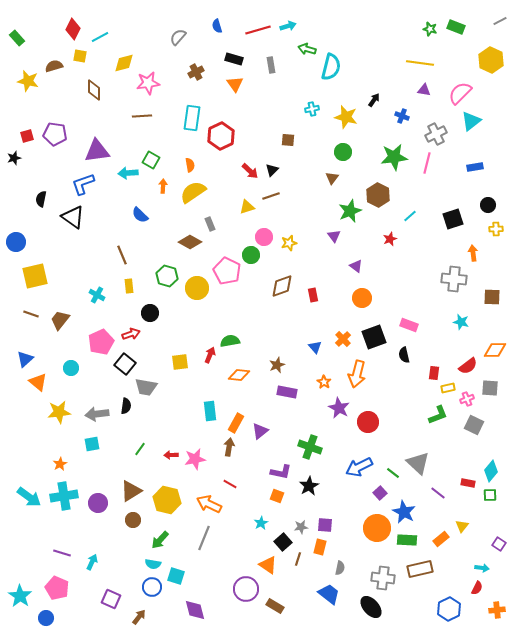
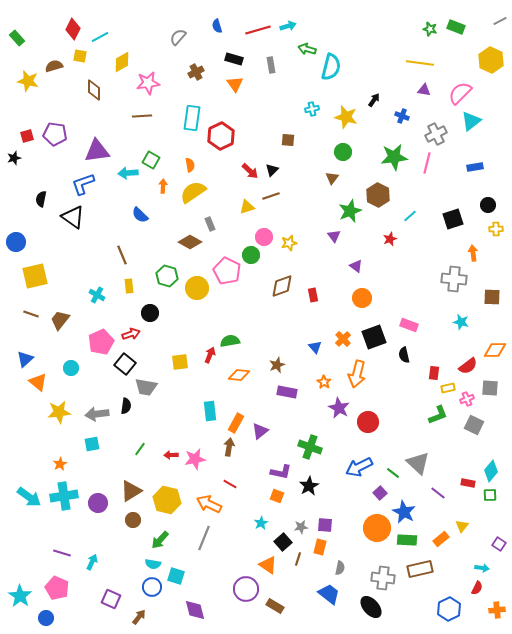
yellow diamond at (124, 63): moved 2 px left, 1 px up; rotated 15 degrees counterclockwise
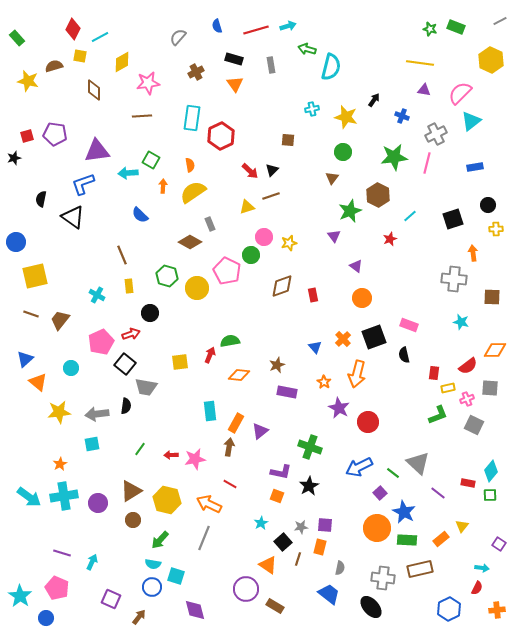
red line at (258, 30): moved 2 px left
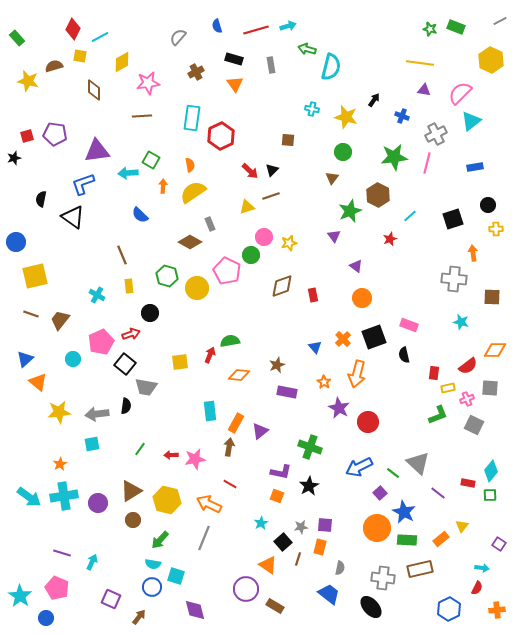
cyan cross at (312, 109): rotated 24 degrees clockwise
cyan circle at (71, 368): moved 2 px right, 9 px up
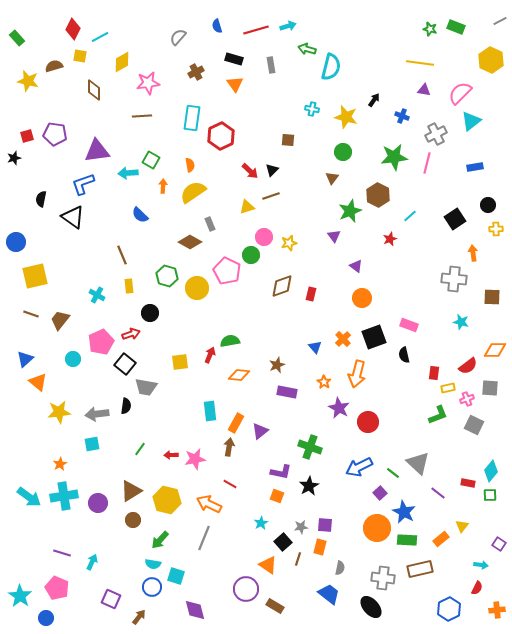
black square at (453, 219): moved 2 px right; rotated 15 degrees counterclockwise
red rectangle at (313, 295): moved 2 px left, 1 px up; rotated 24 degrees clockwise
cyan arrow at (482, 568): moved 1 px left, 3 px up
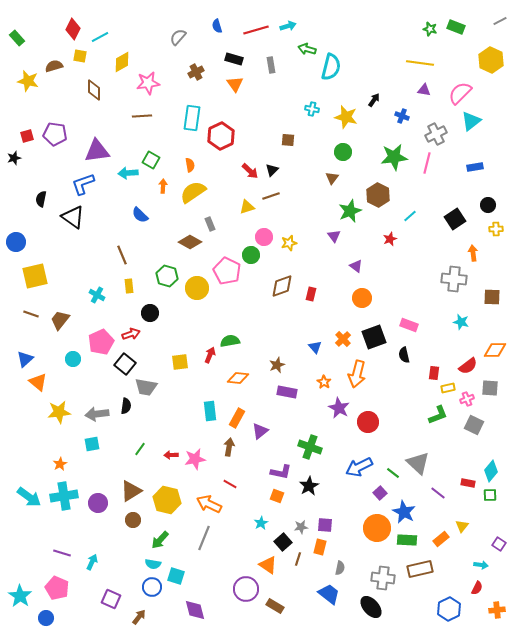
orange diamond at (239, 375): moved 1 px left, 3 px down
orange rectangle at (236, 423): moved 1 px right, 5 px up
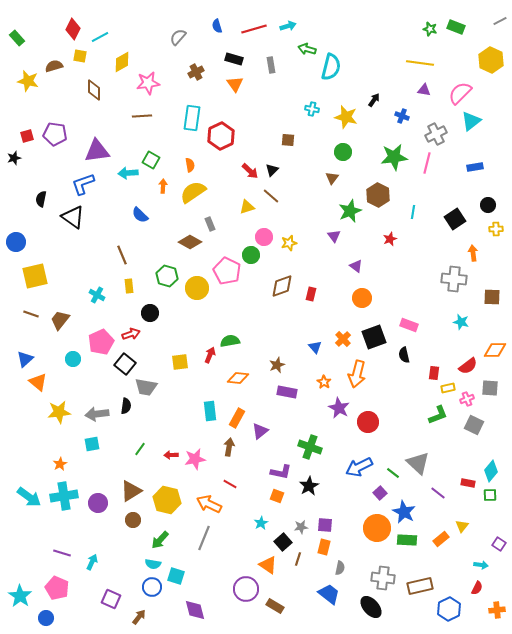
red line at (256, 30): moved 2 px left, 1 px up
brown line at (271, 196): rotated 60 degrees clockwise
cyan line at (410, 216): moved 3 px right, 4 px up; rotated 40 degrees counterclockwise
orange rectangle at (320, 547): moved 4 px right
brown rectangle at (420, 569): moved 17 px down
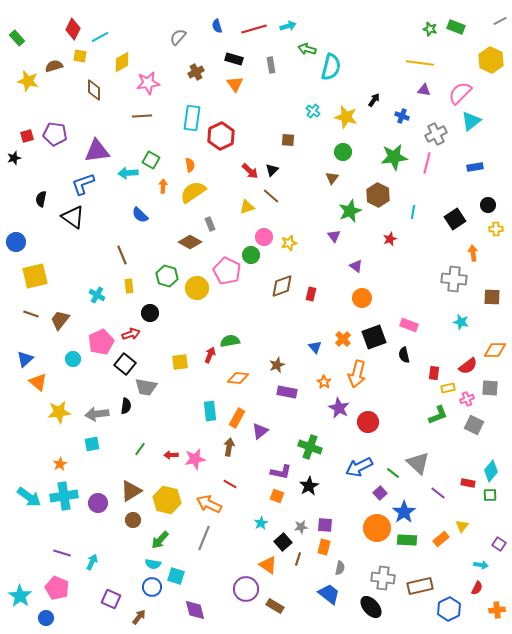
cyan cross at (312, 109): moved 1 px right, 2 px down; rotated 24 degrees clockwise
blue star at (404, 512): rotated 10 degrees clockwise
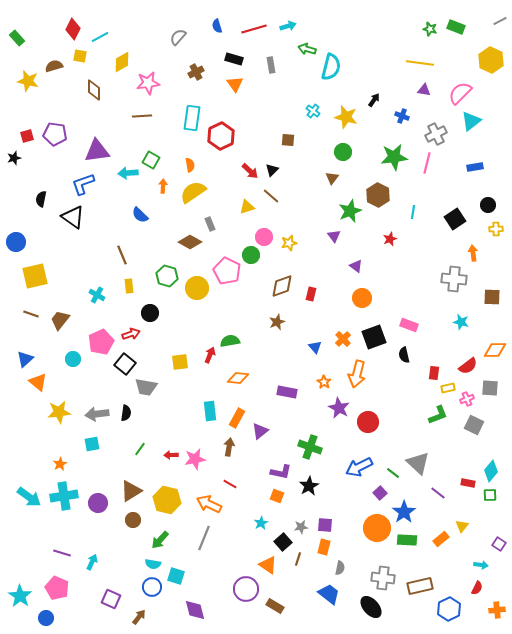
brown star at (277, 365): moved 43 px up
black semicircle at (126, 406): moved 7 px down
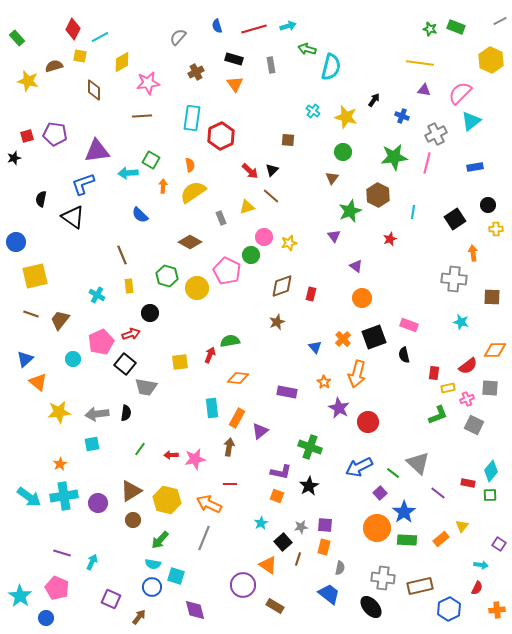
gray rectangle at (210, 224): moved 11 px right, 6 px up
cyan rectangle at (210, 411): moved 2 px right, 3 px up
red line at (230, 484): rotated 32 degrees counterclockwise
purple circle at (246, 589): moved 3 px left, 4 px up
